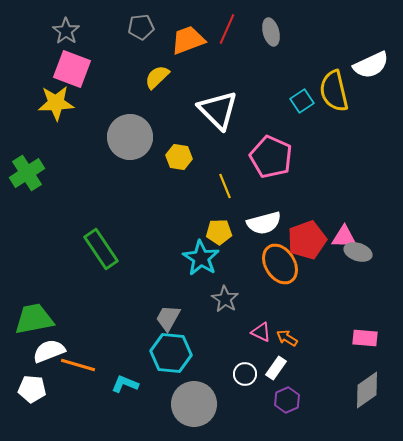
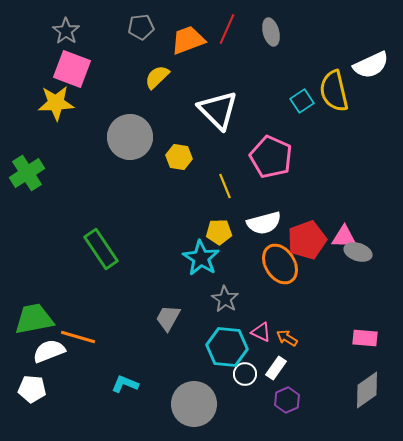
cyan hexagon at (171, 353): moved 56 px right, 6 px up
orange line at (78, 365): moved 28 px up
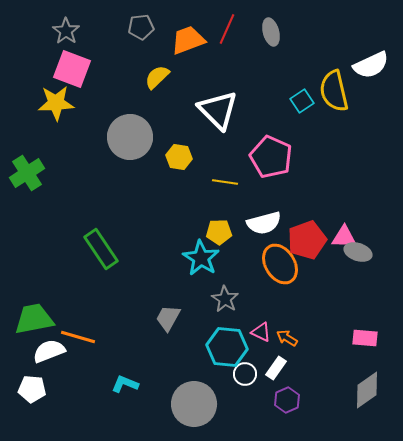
yellow line at (225, 186): moved 4 px up; rotated 60 degrees counterclockwise
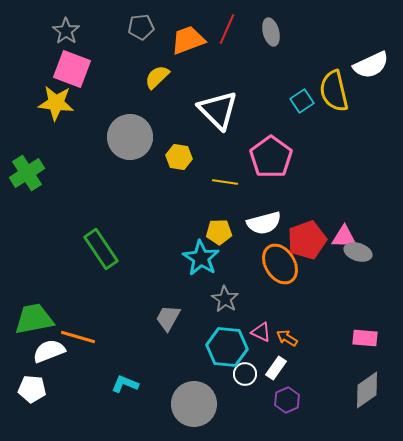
yellow star at (56, 103): rotated 9 degrees clockwise
pink pentagon at (271, 157): rotated 12 degrees clockwise
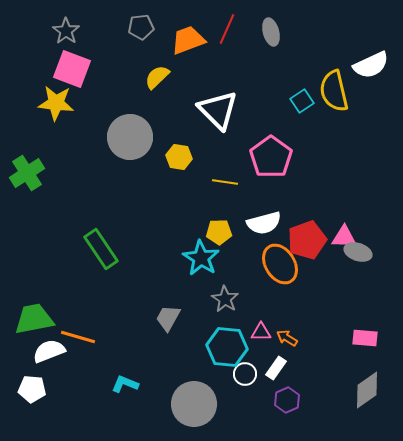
pink triangle at (261, 332): rotated 25 degrees counterclockwise
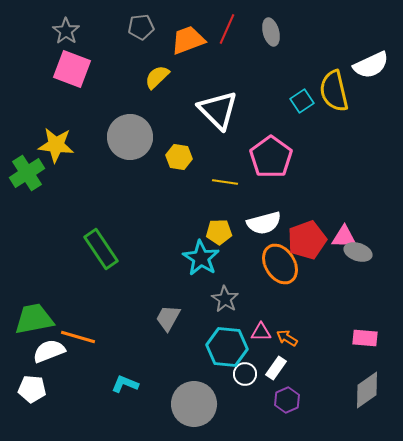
yellow star at (56, 103): moved 42 px down
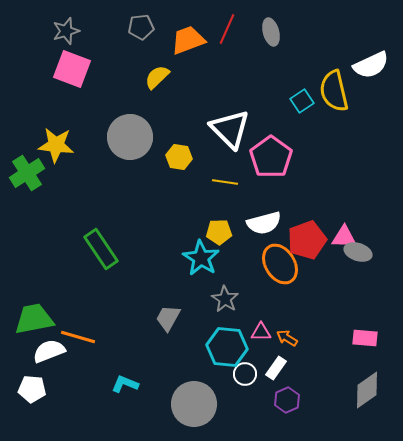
gray star at (66, 31): rotated 20 degrees clockwise
white triangle at (218, 110): moved 12 px right, 19 px down
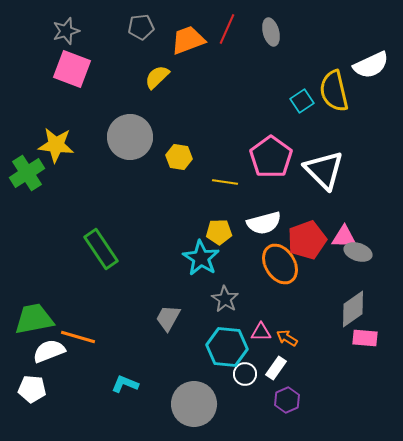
white triangle at (230, 129): moved 94 px right, 41 px down
gray diamond at (367, 390): moved 14 px left, 81 px up
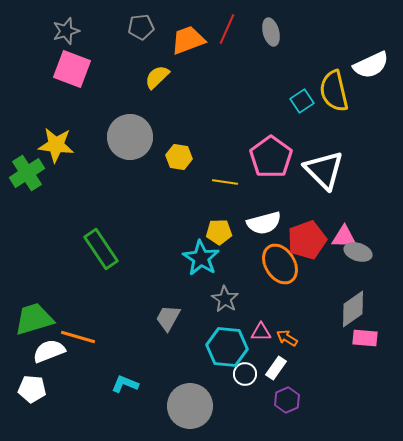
green trapezoid at (34, 319): rotated 6 degrees counterclockwise
gray circle at (194, 404): moved 4 px left, 2 px down
